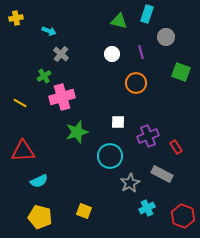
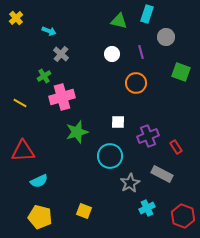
yellow cross: rotated 32 degrees counterclockwise
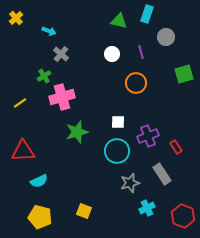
green square: moved 3 px right, 2 px down; rotated 36 degrees counterclockwise
yellow line: rotated 64 degrees counterclockwise
cyan circle: moved 7 px right, 5 px up
gray rectangle: rotated 30 degrees clockwise
gray star: rotated 12 degrees clockwise
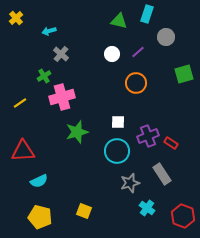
cyan arrow: rotated 144 degrees clockwise
purple line: moved 3 px left; rotated 64 degrees clockwise
red rectangle: moved 5 px left, 4 px up; rotated 24 degrees counterclockwise
cyan cross: rotated 28 degrees counterclockwise
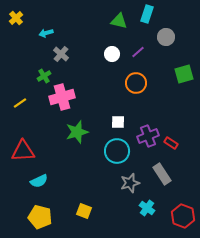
cyan arrow: moved 3 px left, 2 px down
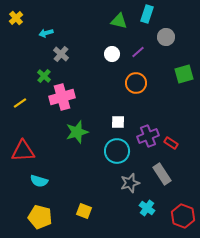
green cross: rotated 16 degrees counterclockwise
cyan semicircle: rotated 42 degrees clockwise
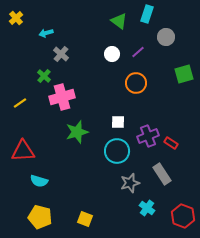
green triangle: rotated 24 degrees clockwise
yellow square: moved 1 px right, 8 px down
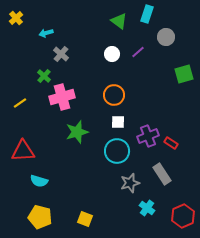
orange circle: moved 22 px left, 12 px down
red hexagon: rotated 15 degrees clockwise
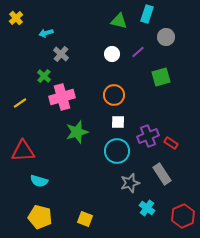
green triangle: rotated 24 degrees counterclockwise
green square: moved 23 px left, 3 px down
